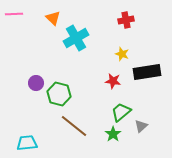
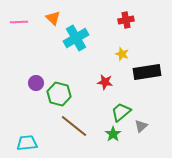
pink line: moved 5 px right, 8 px down
red star: moved 8 px left, 1 px down
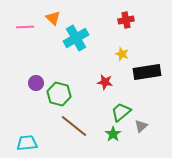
pink line: moved 6 px right, 5 px down
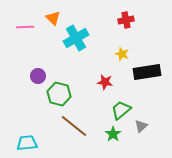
purple circle: moved 2 px right, 7 px up
green trapezoid: moved 2 px up
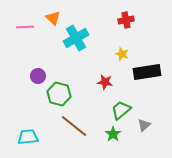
gray triangle: moved 3 px right, 1 px up
cyan trapezoid: moved 1 px right, 6 px up
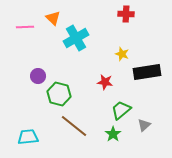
red cross: moved 6 px up; rotated 14 degrees clockwise
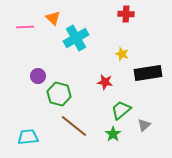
black rectangle: moved 1 px right, 1 px down
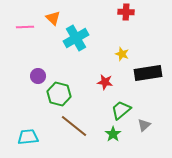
red cross: moved 2 px up
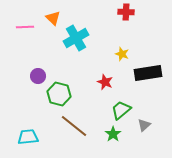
red star: rotated 14 degrees clockwise
